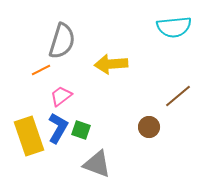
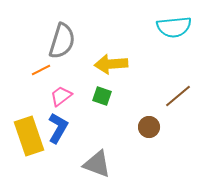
green square: moved 21 px right, 34 px up
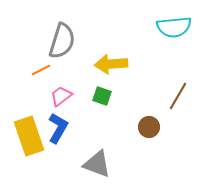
brown line: rotated 20 degrees counterclockwise
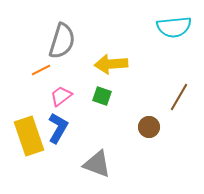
brown line: moved 1 px right, 1 px down
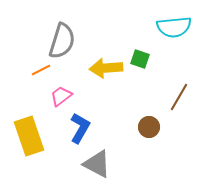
yellow arrow: moved 5 px left, 4 px down
green square: moved 38 px right, 37 px up
blue L-shape: moved 22 px right
gray triangle: rotated 8 degrees clockwise
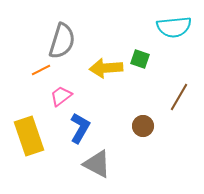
brown circle: moved 6 px left, 1 px up
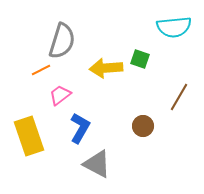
pink trapezoid: moved 1 px left, 1 px up
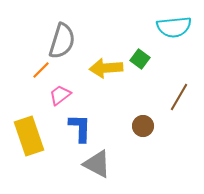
green square: rotated 18 degrees clockwise
orange line: rotated 18 degrees counterclockwise
blue L-shape: rotated 28 degrees counterclockwise
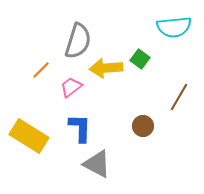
gray semicircle: moved 16 px right
pink trapezoid: moved 11 px right, 8 px up
yellow rectangle: rotated 39 degrees counterclockwise
